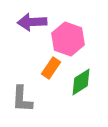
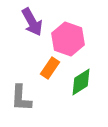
purple arrow: rotated 116 degrees counterclockwise
orange rectangle: moved 1 px left
gray L-shape: moved 1 px left, 1 px up
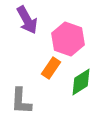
purple arrow: moved 5 px left, 2 px up
orange rectangle: moved 1 px right
gray L-shape: moved 3 px down
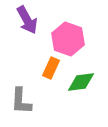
orange rectangle: rotated 10 degrees counterclockwise
green diamond: rotated 24 degrees clockwise
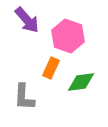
purple arrow: rotated 12 degrees counterclockwise
pink hexagon: moved 3 px up
gray L-shape: moved 3 px right, 4 px up
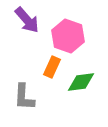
orange rectangle: moved 1 px right, 1 px up
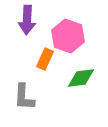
purple arrow: rotated 44 degrees clockwise
orange rectangle: moved 7 px left, 8 px up
green diamond: moved 4 px up
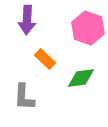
pink hexagon: moved 20 px right, 8 px up
orange rectangle: rotated 70 degrees counterclockwise
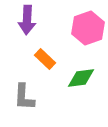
pink hexagon: rotated 20 degrees clockwise
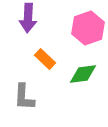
purple arrow: moved 1 px right, 2 px up
green diamond: moved 2 px right, 4 px up
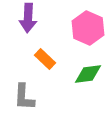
pink hexagon: rotated 16 degrees counterclockwise
green diamond: moved 5 px right
